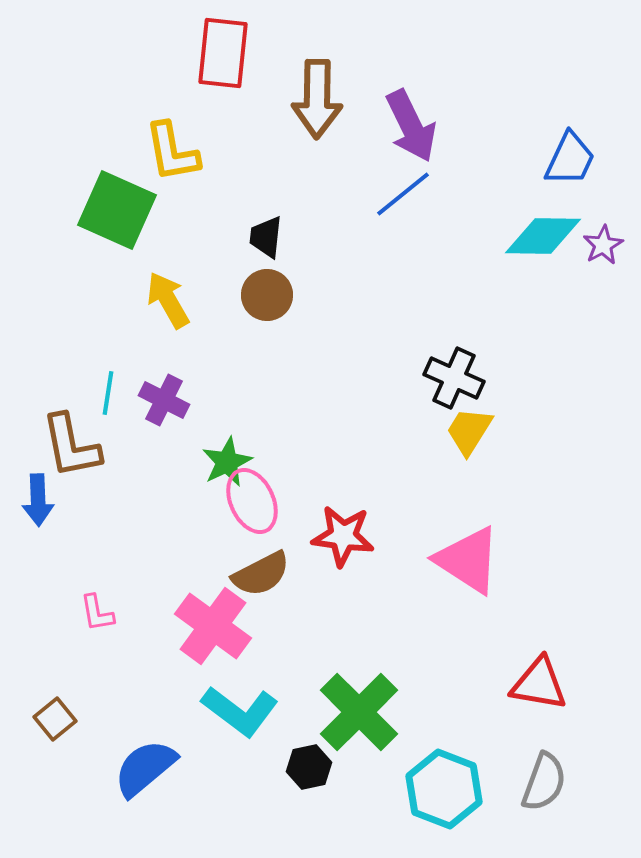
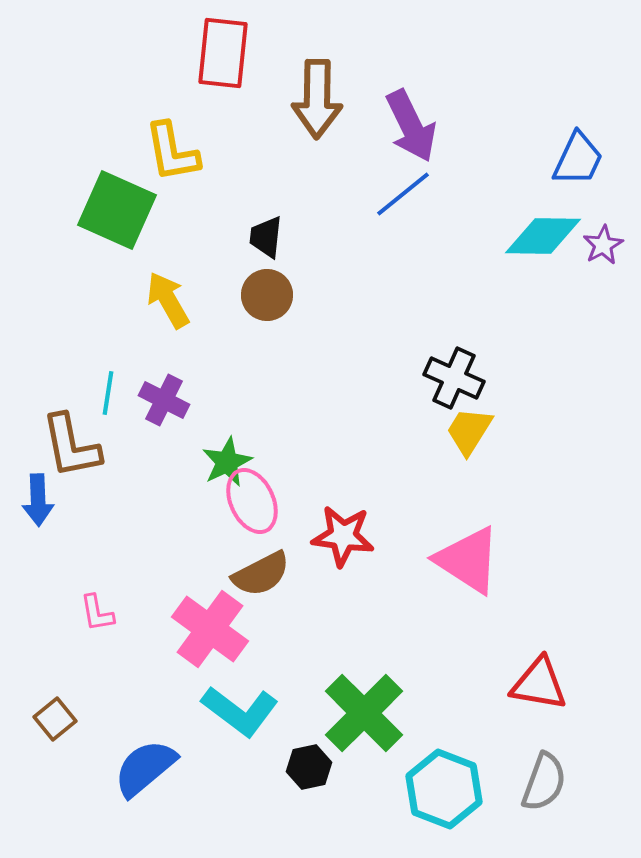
blue trapezoid: moved 8 px right
pink cross: moved 3 px left, 3 px down
green cross: moved 5 px right, 1 px down
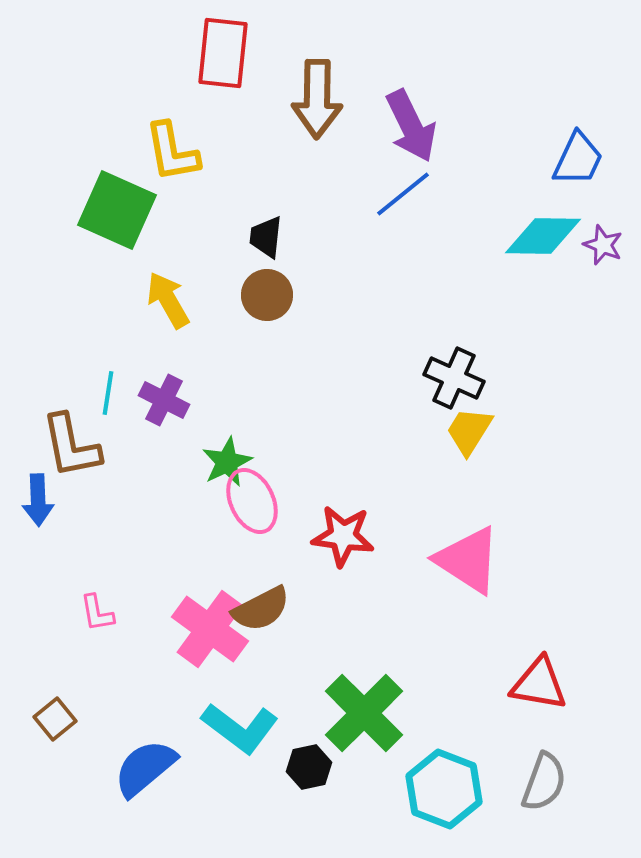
purple star: rotated 21 degrees counterclockwise
brown semicircle: moved 35 px down
cyan L-shape: moved 17 px down
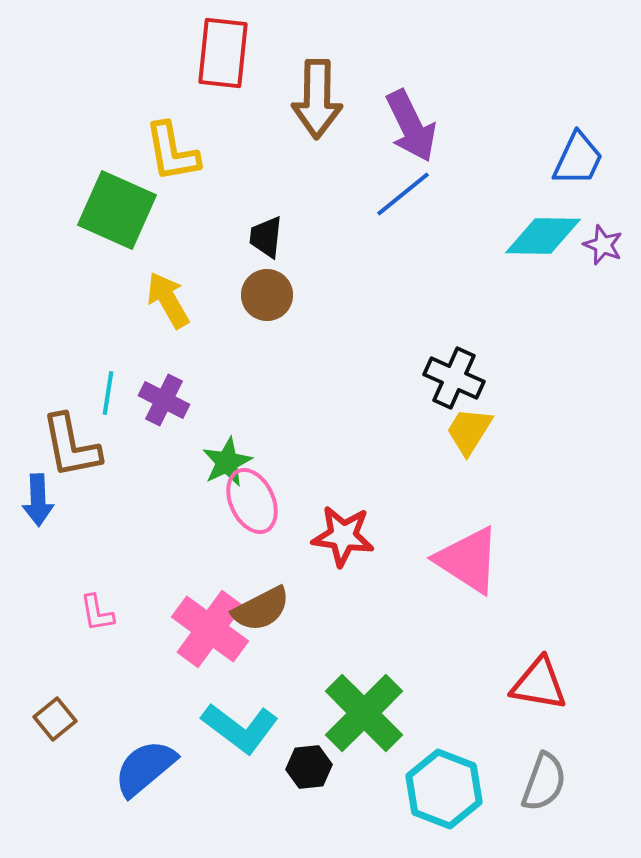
black hexagon: rotated 6 degrees clockwise
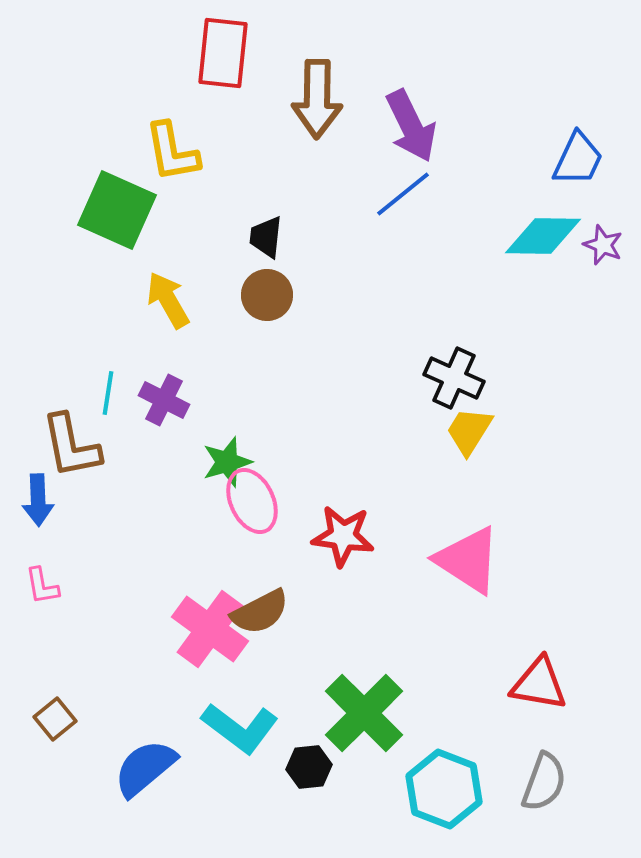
green star: rotated 9 degrees clockwise
brown semicircle: moved 1 px left, 3 px down
pink L-shape: moved 55 px left, 27 px up
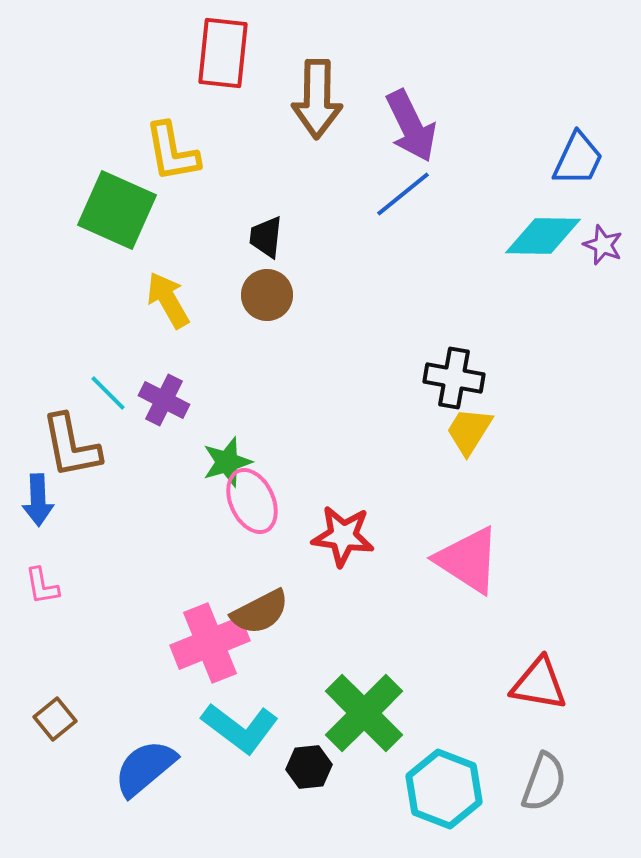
black cross: rotated 14 degrees counterclockwise
cyan line: rotated 54 degrees counterclockwise
pink cross: moved 14 px down; rotated 32 degrees clockwise
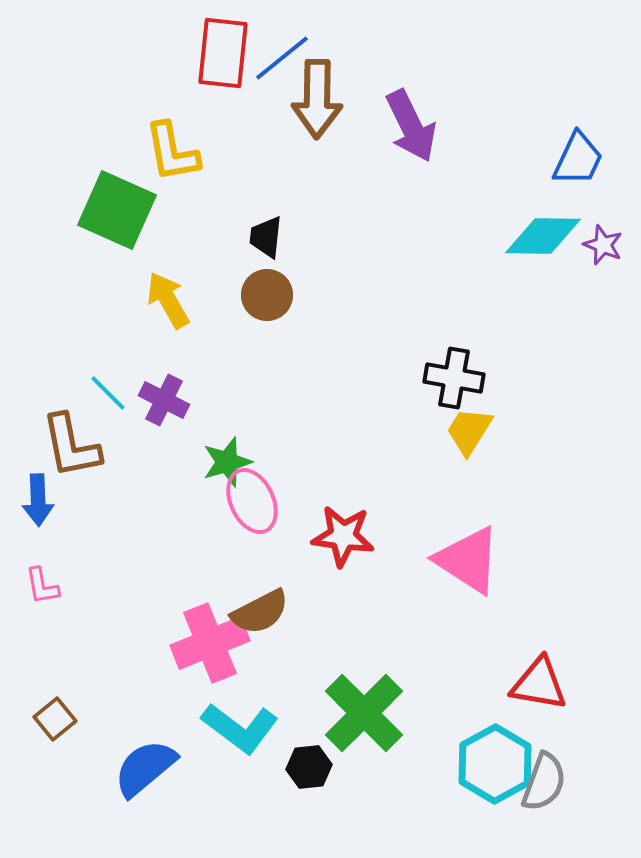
blue line: moved 121 px left, 136 px up
cyan hexagon: moved 51 px right, 25 px up; rotated 10 degrees clockwise
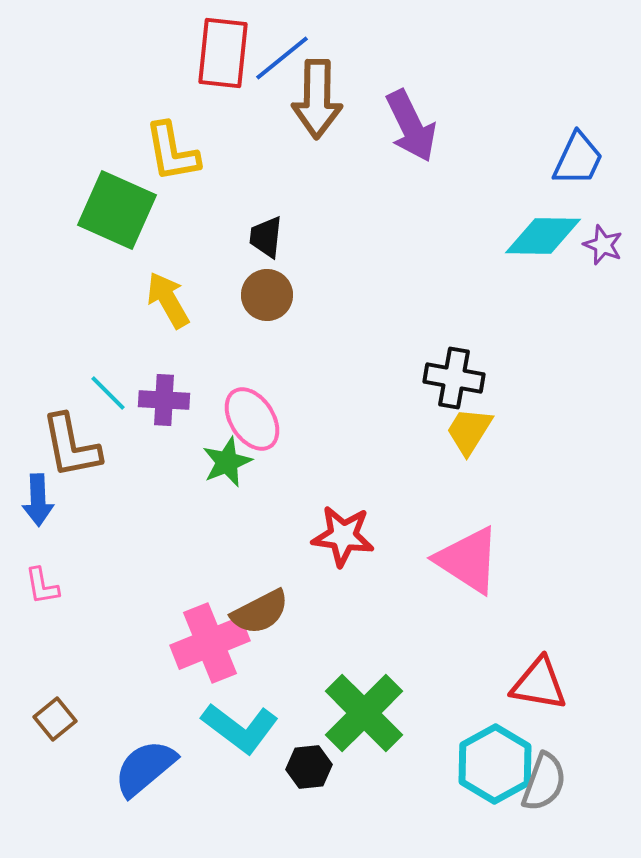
purple cross: rotated 24 degrees counterclockwise
green star: rotated 6 degrees counterclockwise
pink ellipse: moved 82 px up; rotated 8 degrees counterclockwise
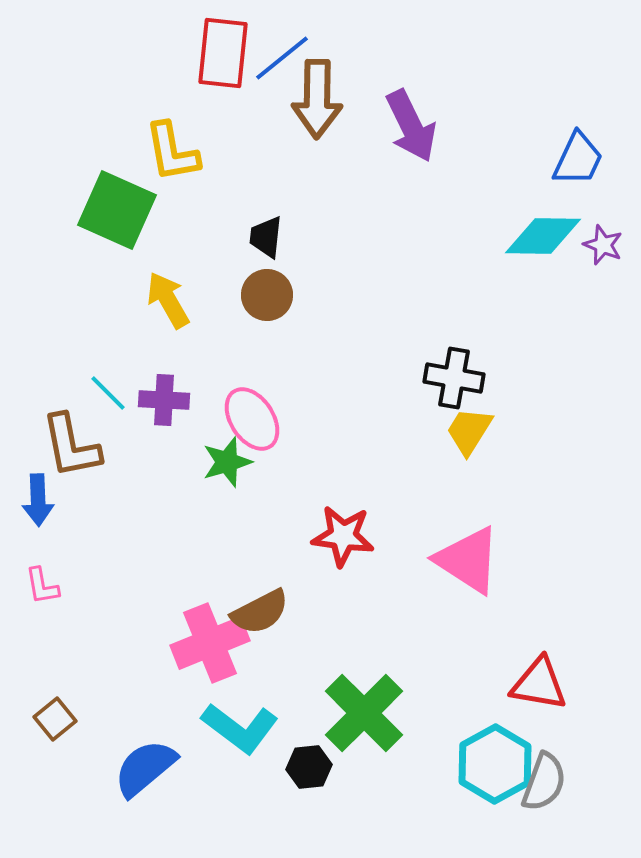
green star: rotated 6 degrees clockwise
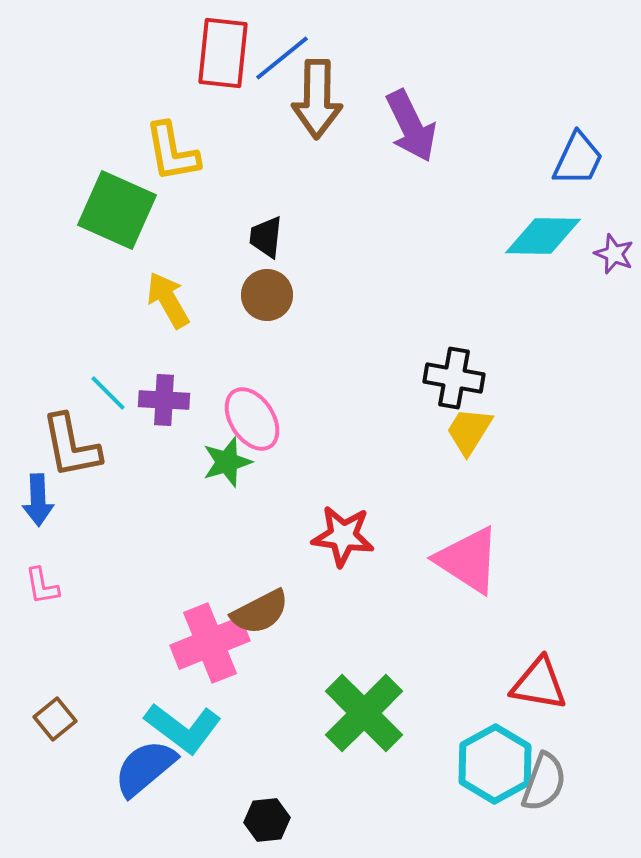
purple star: moved 11 px right, 9 px down
cyan L-shape: moved 57 px left
black hexagon: moved 42 px left, 53 px down
